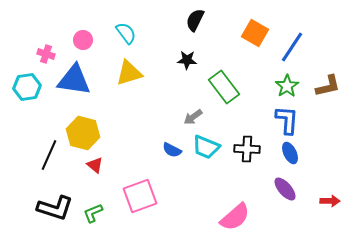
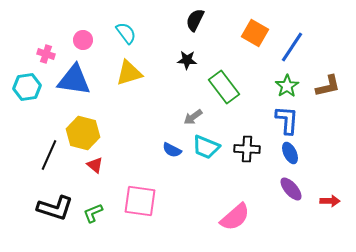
purple ellipse: moved 6 px right
pink square: moved 5 px down; rotated 28 degrees clockwise
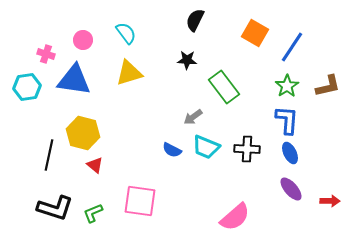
black line: rotated 12 degrees counterclockwise
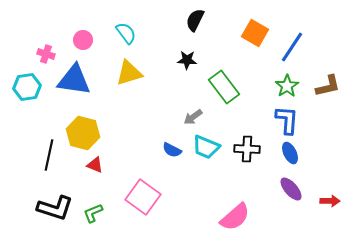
red triangle: rotated 18 degrees counterclockwise
pink square: moved 3 px right, 4 px up; rotated 28 degrees clockwise
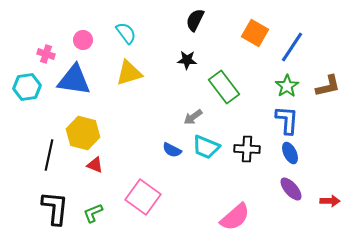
black L-shape: rotated 102 degrees counterclockwise
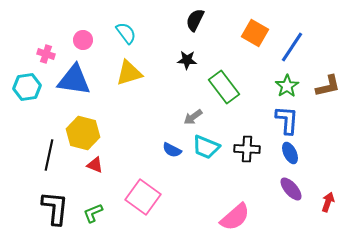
red arrow: moved 2 px left, 1 px down; rotated 72 degrees counterclockwise
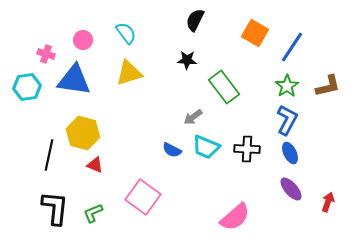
blue L-shape: rotated 24 degrees clockwise
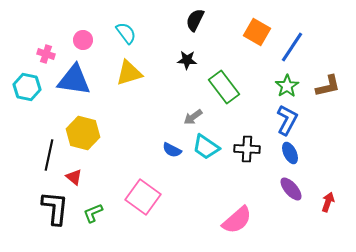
orange square: moved 2 px right, 1 px up
cyan hexagon: rotated 20 degrees clockwise
cyan trapezoid: rotated 12 degrees clockwise
red triangle: moved 21 px left, 12 px down; rotated 18 degrees clockwise
pink semicircle: moved 2 px right, 3 px down
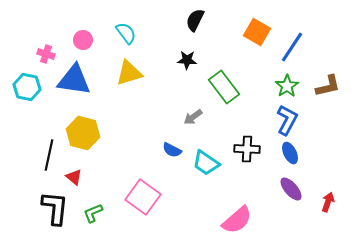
cyan trapezoid: moved 16 px down
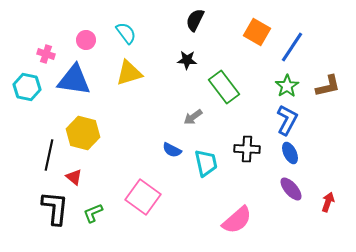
pink circle: moved 3 px right
cyan trapezoid: rotated 136 degrees counterclockwise
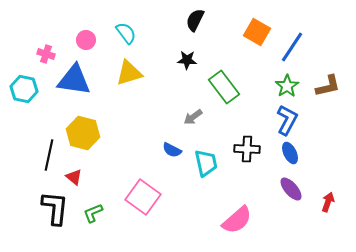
cyan hexagon: moved 3 px left, 2 px down
